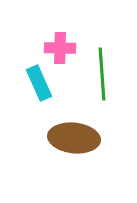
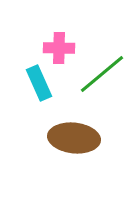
pink cross: moved 1 px left
green line: rotated 54 degrees clockwise
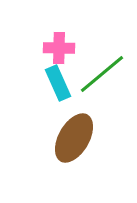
cyan rectangle: moved 19 px right
brown ellipse: rotated 66 degrees counterclockwise
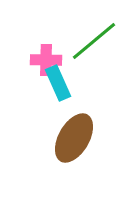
pink cross: moved 13 px left, 12 px down
green line: moved 8 px left, 33 px up
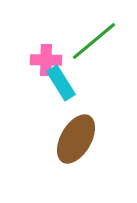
cyan rectangle: moved 3 px right; rotated 8 degrees counterclockwise
brown ellipse: moved 2 px right, 1 px down
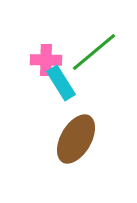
green line: moved 11 px down
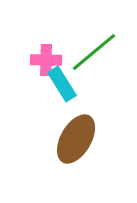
cyan rectangle: moved 1 px right, 1 px down
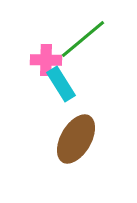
green line: moved 11 px left, 13 px up
cyan rectangle: moved 1 px left
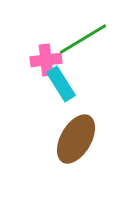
green line: rotated 9 degrees clockwise
pink cross: rotated 8 degrees counterclockwise
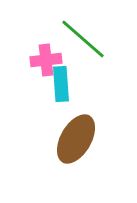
green line: rotated 72 degrees clockwise
cyan rectangle: rotated 28 degrees clockwise
